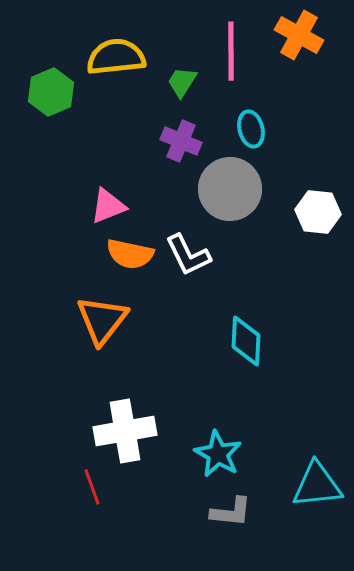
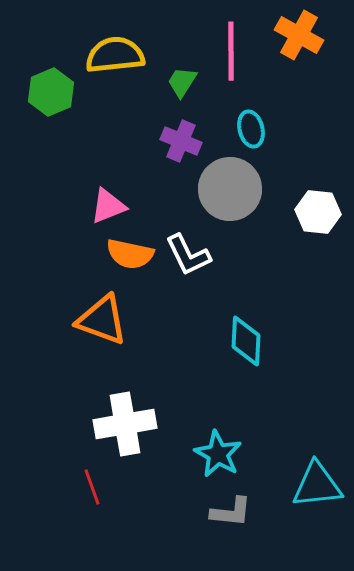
yellow semicircle: moved 1 px left, 2 px up
orange triangle: rotated 48 degrees counterclockwise
white cross: moved 7 px up
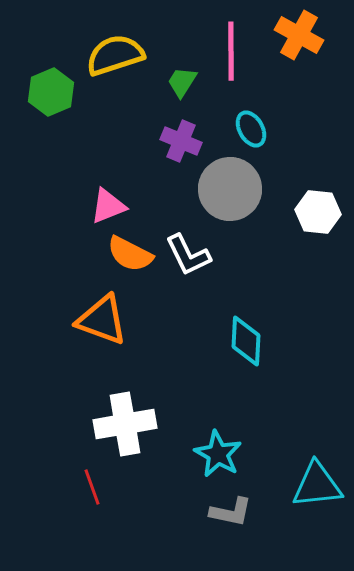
yellow semicircle: rotated 12 degrees counterclockwise
cyan ellipse: rotated 15 degrees counterclockwise
orange semicircle: rotated 15 degrees clockwise
gray L-shape: rotated 6 degrees clockwise
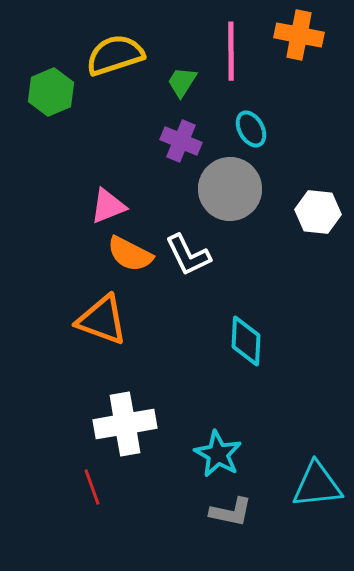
orange cross: rotated 18 degrees counterclockwise
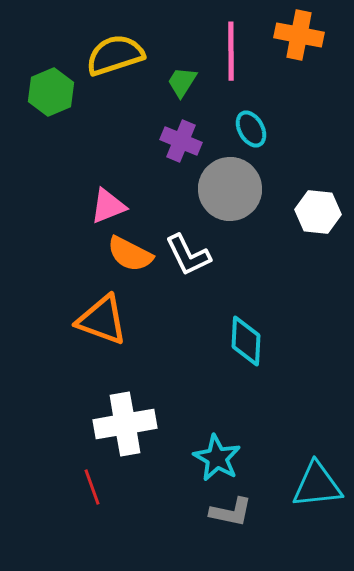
cyan star: moved 1 px left, 4 px down
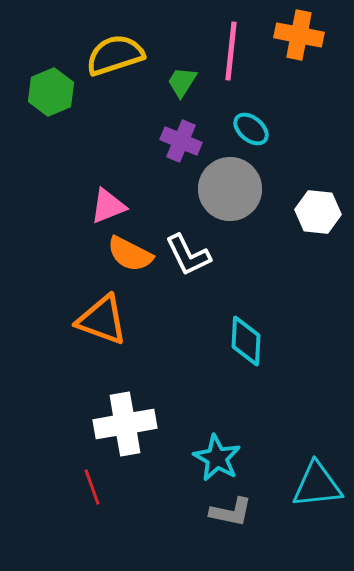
pink line: rotated 6 degrees clockwise
cyan ellipse: rotated 21 degrees counterclockwise
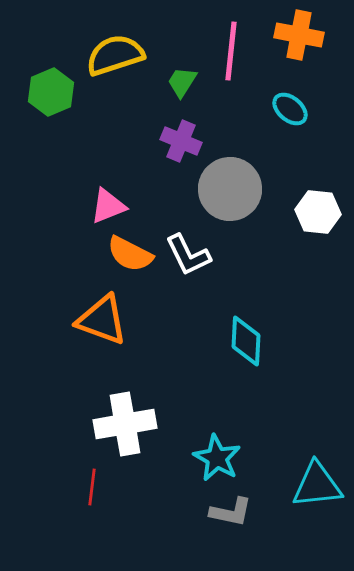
cyan ellipse: moved 39 px right, 20 px up
red line: rotated 27 degrees clockwise
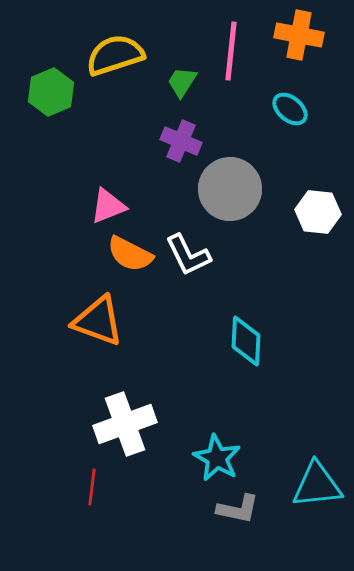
orange triangle: moved 4 px left, 1 px down
white cross: rotated 10 degrees counterclockwise
gray L-shape: moved 7 px right, 3 px up
